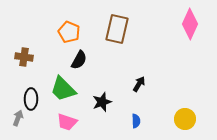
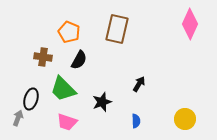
brown cross: moved 19 px right
black ellipse: rotated 15 degrees clockwise
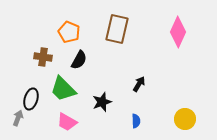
pink diamond: moved 12 px left, 8 px down
pink trapezoid: rotated 10 degrees clockwise
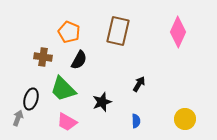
brown rectangle: moved 1 px right, 2 px down
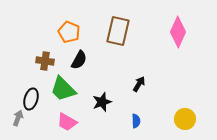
brown cross: moved 2 px right, 4 px down
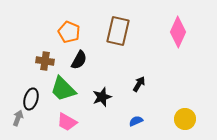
black star: moved 5 px up
blue semicircle: rotated 112 degrees counterclockwise
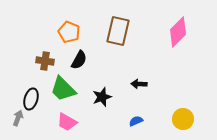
pink diamond: rotated 20 degrees clockwise
black arrow: rotated 119 degrees counterclockwise
yellow circle: moved 2 px left
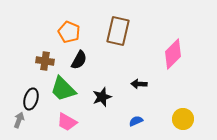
pink diamond: moved 5 px left, 22 px down
gray arrow: moved 1 px right, 2 px down
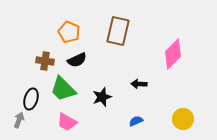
black semicircle: moved 2 px left; rotated 36 degrees clockwise
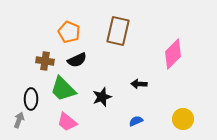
black ellipse: rotated 15 degrees counterclockwise
pink trapezoid: rotated 10 degrees clockwise
